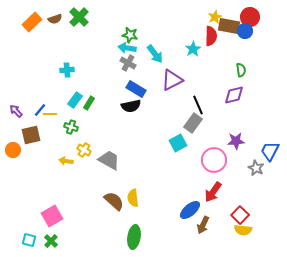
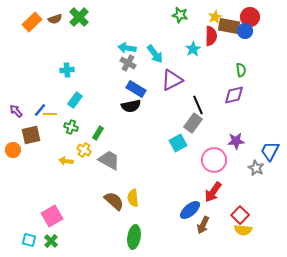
green star at (130, 35): moved 50 px right, 20 px up
green rectangle at (89, 103): moved 9 px right, 30 px down
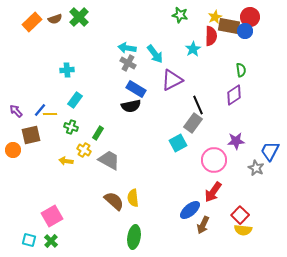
purple diamond at (234, 95): rotated 20 degrees counterclockwise
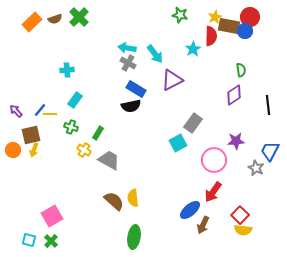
black line at (198, 105): moved 70 px right; rotated 18 degrees clockwise
yellow arrow at (66, 161): moved 32 px left, 11 px up; rotated 80 degrees counterclockwise
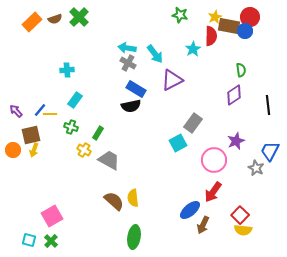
purple star at (236, 141): rotated 18 degrees counterclockwise
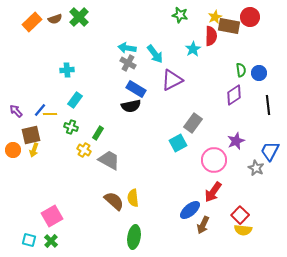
blue circle at (245, 31): moved 14 px right, 42 px down
